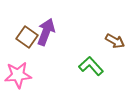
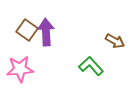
purple arrow: rotated 24 degrees counterclockwise
brown square: moved 7 px up
pink star: moved 2 px right, 6 px up
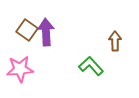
brown arrow: rotated 120 degrees counterclockwise
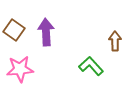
brown square: moved 13 px left
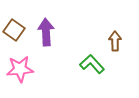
green L-shape: moved 1 px right, 2 px up
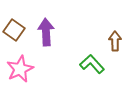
pink star: rotated 20 degrees counterclockwise
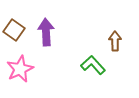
green L-shape: moved 1 px right, 1 px down
